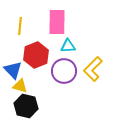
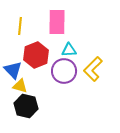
cyan triangle: moved 1 px right, 4 px down
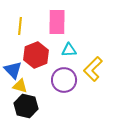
purple circle: moved 9 px down
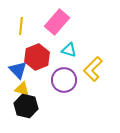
pink rectangle: rotated 40 degrees clockwise
yellow line: moved 1 px right
cyan triangle: rotated 21 degrees clockwise
red hexagon: moved 1 px right, 2 px down
blue triangle: moved 5 px right
yellow triangle: moved 2 px right, 3 px down
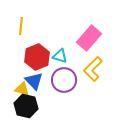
pink rectangle: moved 32 px right, 16 px down
cyan triangle: moved 9 px left, 6 px down
blue triangle: moved 16 px right, 11 px down
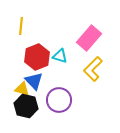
purple circle: moved 5 px left, 20 px down
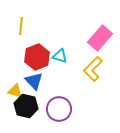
pink rectangle: moved 11 px right
yellow triangle: moved 7 px left, 2 px down
purple circle: moved 9 px down
